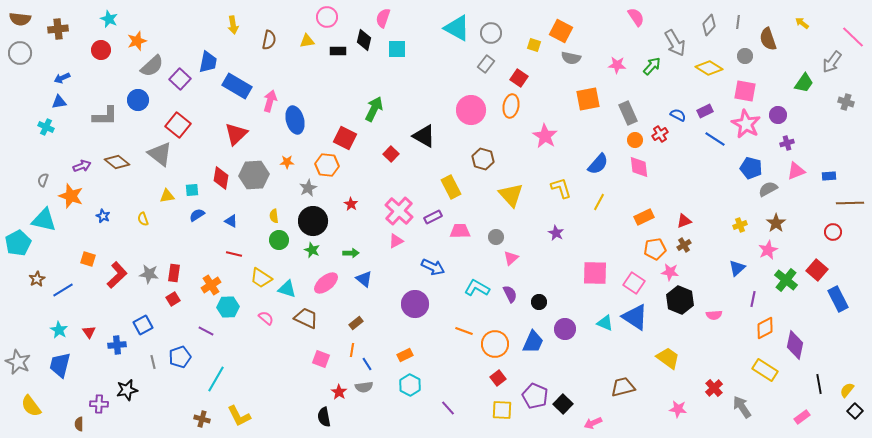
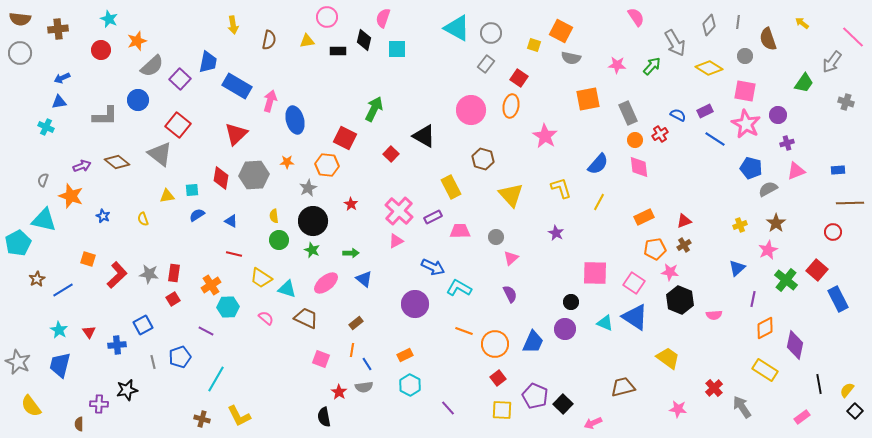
blue rectangle at (829, 176): moved 9 px right, 6 px up
cyan L-shape at (477, 288): moved 18 px left
black circle at (539, 302): moved 32 px right
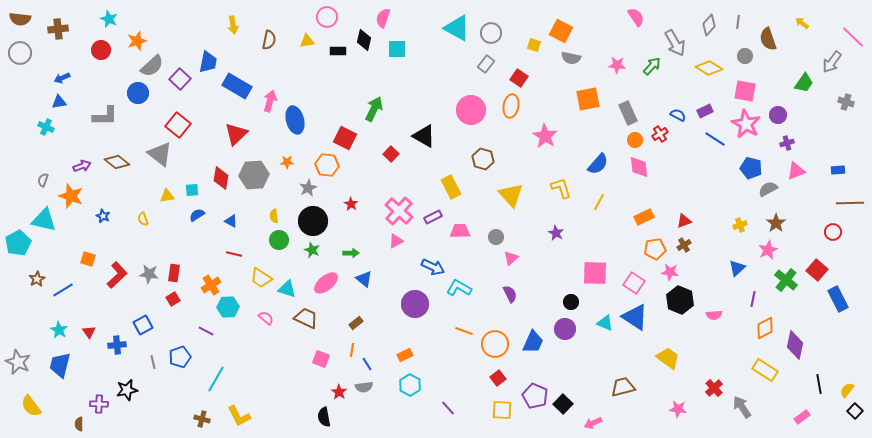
blue circle at (138, 100): moved 7 px up
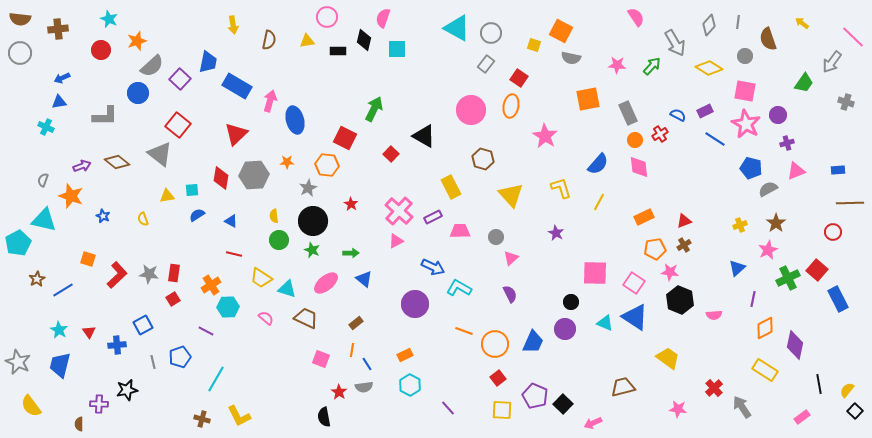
green cross at (786, 280): moved 2 px right, 2 px up; rotated 25 degrees clockwise
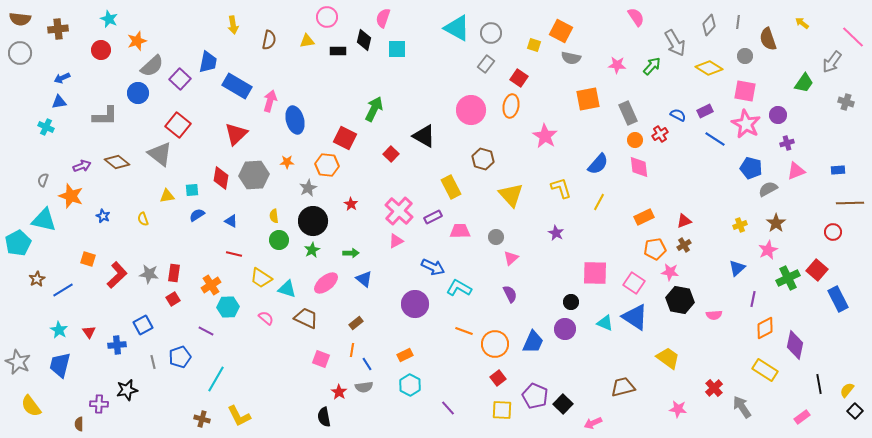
green star at (312, 250): rotated 21 degrees clockwise
black hexagon at (680, 300): rotated 12 degrees counterclockwise
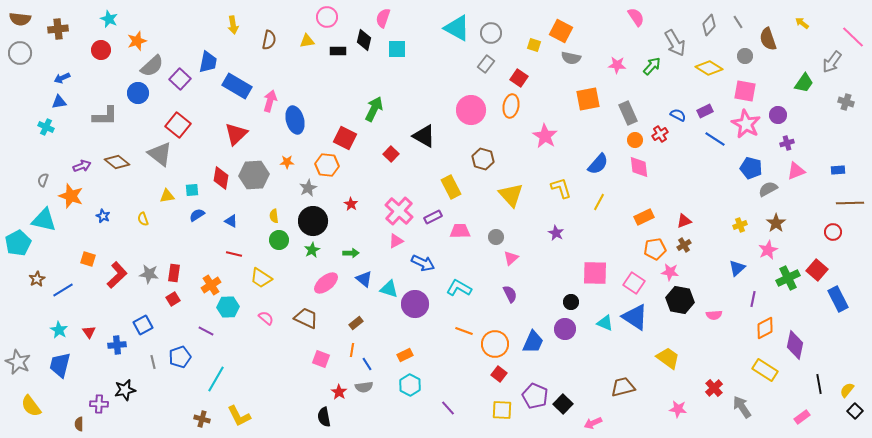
gray line at (738, 22): rotated 40 degrees counterclockwise
blue arrow at (433, 267): moved 10 px left, 4 px up
cyan triangle at (287, 289): moved 102 px right
red square at (498, 378): moved 1 px right, 4 px up; rotated 14 degrees counterclockwise
black star at (127, 390): moved 2 px left
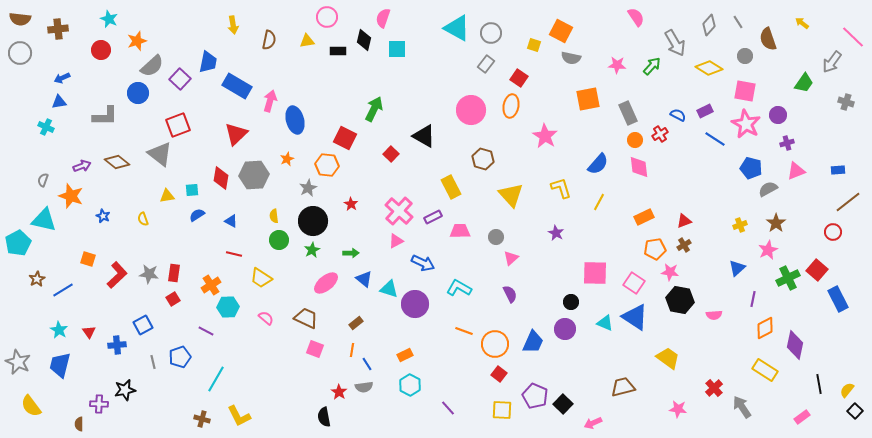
red square at (178, 125): rotated 30 degrees clockwise
orange star at (287, 162): moved 3 px up; rotated 24 degrees counterclockwise
brown line at (850, 203): moved 2 px left, 1 px up; rotated 36 degrees counterclockwise
pink square at (321, 359): moved 6 px left, 10 px up
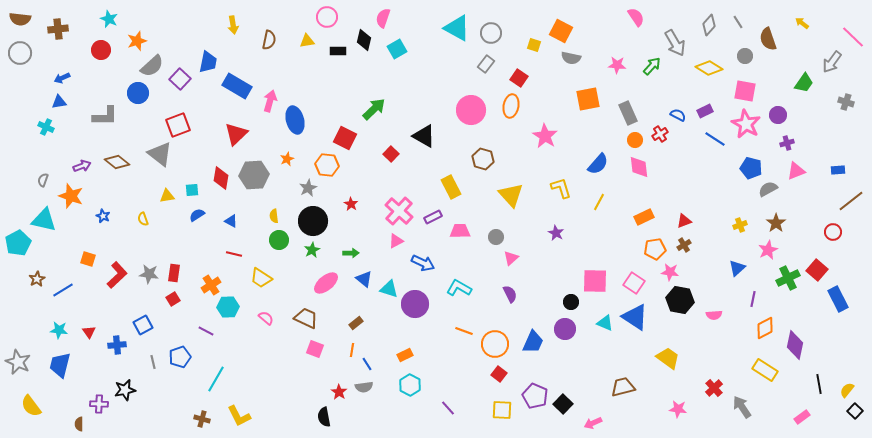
cyan square at (397, 49): rotated 30 degrees counterclockwise
green arrow at (374, 109): rotated 20 degrees clockwise
brown line at (848, 202): moved 3 px right, 1 px up
pink square at (595, 273): moved 8 px down
cyan star at (59, 330): rotated 24 degrees counterclockwise
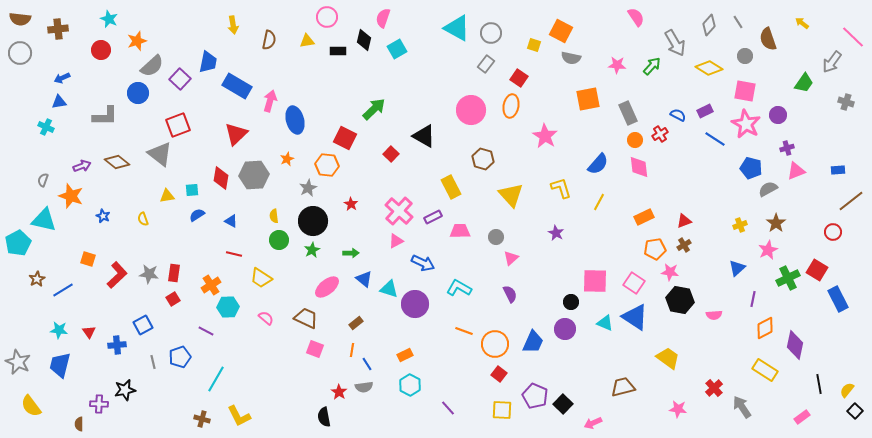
purple cross at (787, 143): moved 5 px down
red square at (817, 270): rotated 10 degrees counterclockwise
pink ellipse at (326, 283): moved 1 px right, 4 px down
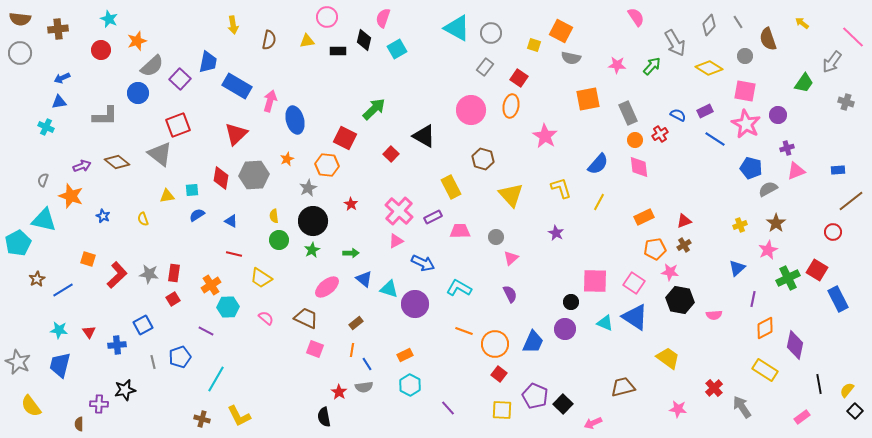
gray rectangle at (486, 64): moved 1 px left, 3 px down
